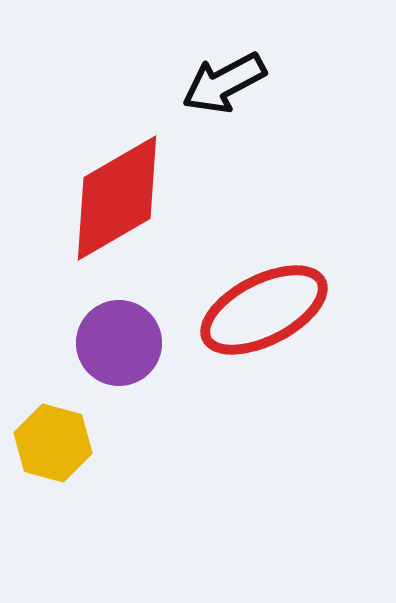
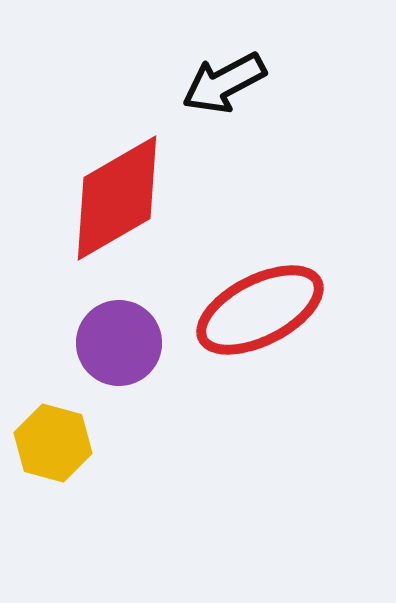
red ellipse: moved 4 px left
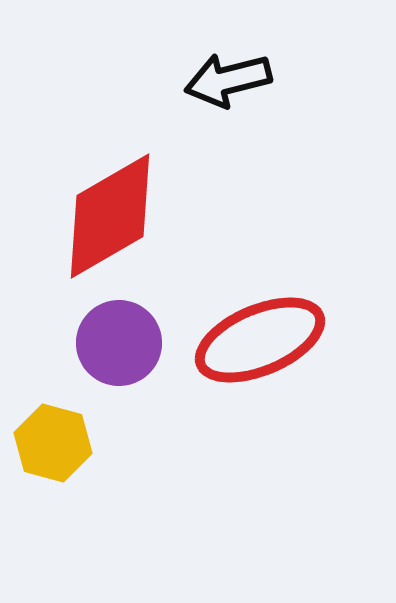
black arrow: moved 4 px right, 3 px up; rotated 14 degrees clockwise
red diamond: moved 7 px left, 18 px down
red ellipse: moved 30 px down; rotated 4 degrees clockwise
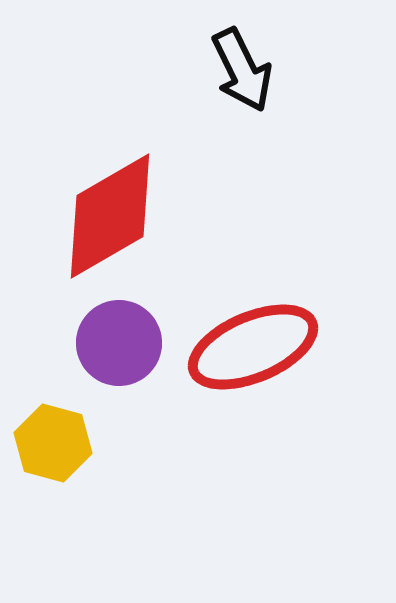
black arrow: moved 14 px right, 10 px up; rotated 102 degrees counterclockwise
red ellipse: moved 7 px left, 7 px down
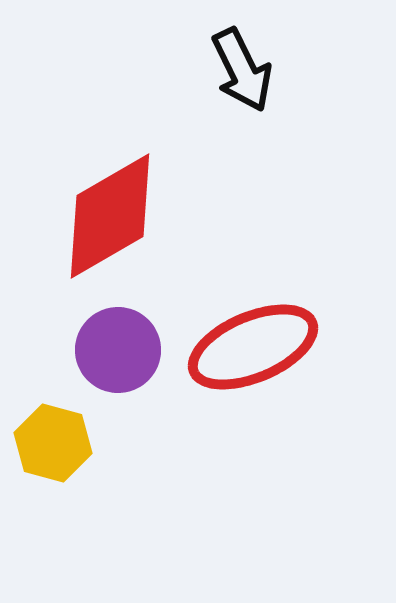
purple circle: moved 1 px left, 7 px down
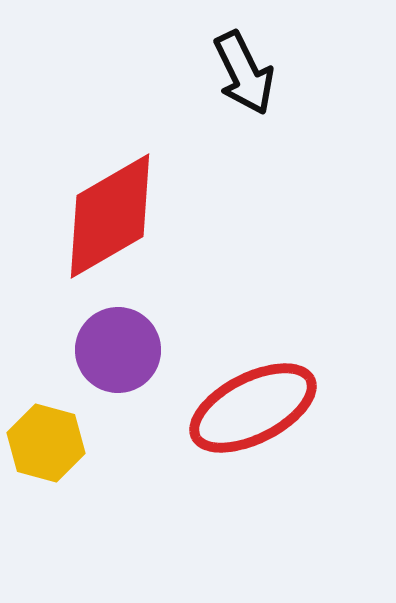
black arrow: moved 2 px right, 3 px down
red ellipse: moved 61 px down; rotated 4 degrees counterclockwise
yellow hexagon: moved 7 px left
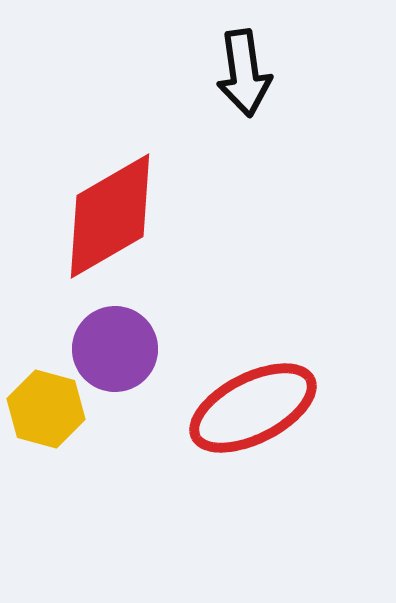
black arrow: rotated 18 degrees clockwise
purple circle: moved 3 px left, 1 px up
yellow hexagon: moved 34 px up
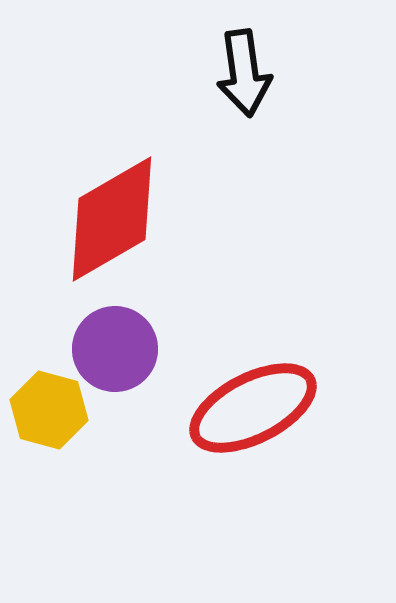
red diamond: moved 2 px right, 3 px down
yellow hexagon: moved 3 px right, 1 px down
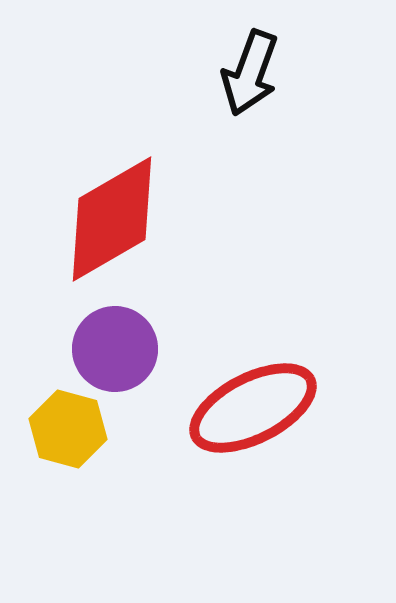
black arrow: moved 6 px right; rotated 28 degrees clockwise
yellow hexagon: moved 19 px right, 19 px down
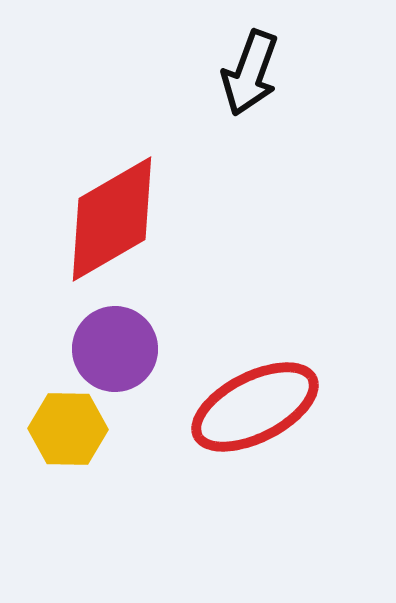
red ellipse: moved 2 px right, 1 px up
yellow hexagon: rotated 14 degrees counterclockwise
